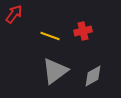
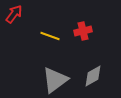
gray triangle: moved 9 px down
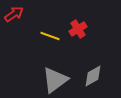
red arrow: rotated 18 degrees clockwise
red cross: moved 5 px left, 2 px up; rotated 18 degrees counterclockwise
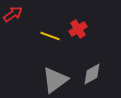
red arrow: moved 1 px left
gray diamond: moved 1 px left, 2 px up
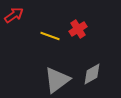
red arrow: moved 1 px right, 1 px down
gray triangle: moved 2 px right
